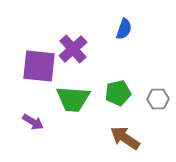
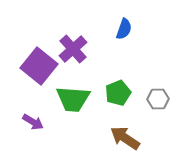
purple square: rotated 33 degrees clockwise
green pentagon: rotated 10 degrees counterclockwise
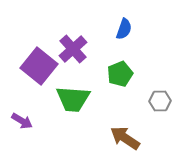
green pentagon: moved 2 px right, 19 px up
gray hexagon: moved 2 px right, 2 px down
purple arrow: moved 11 px left, 1 px up
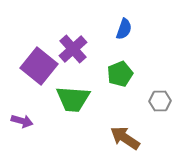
purple arrow: rotated 15 degrees counterclockwise
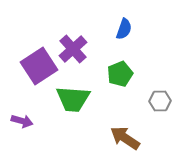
purple square: rotated 18 degrees clockwise
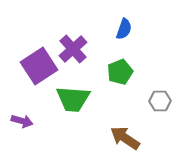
green pentagon: moved 2 px up
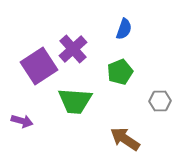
green trapezoid: moved 2 px right, 2 px down
brown arrow: moved 1 px down
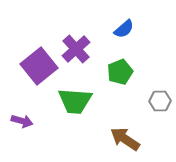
blue semicircle: rotated 30 degrees clockwise
purple cross: moved 3 px right
purple square: rotated 6 degrees counterclockwise
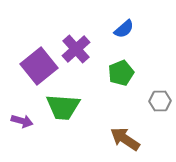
green pentagon: moved 1 px right, 1 px down
green trapezoid: moved 12 px left, 6 px down
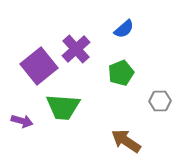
brown arrow: moved 1 px right, 2 px down
